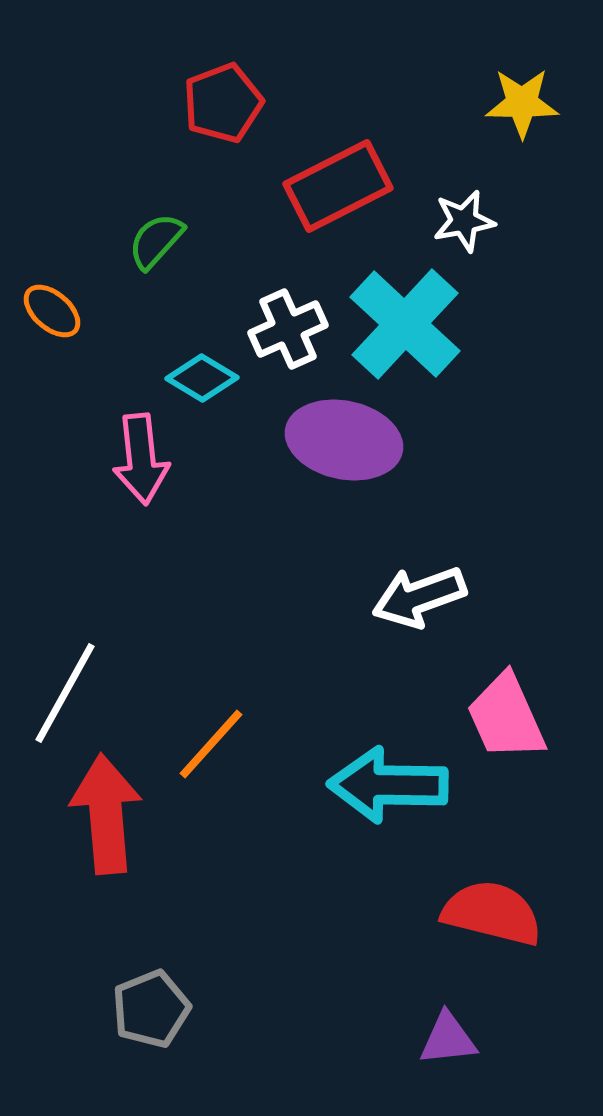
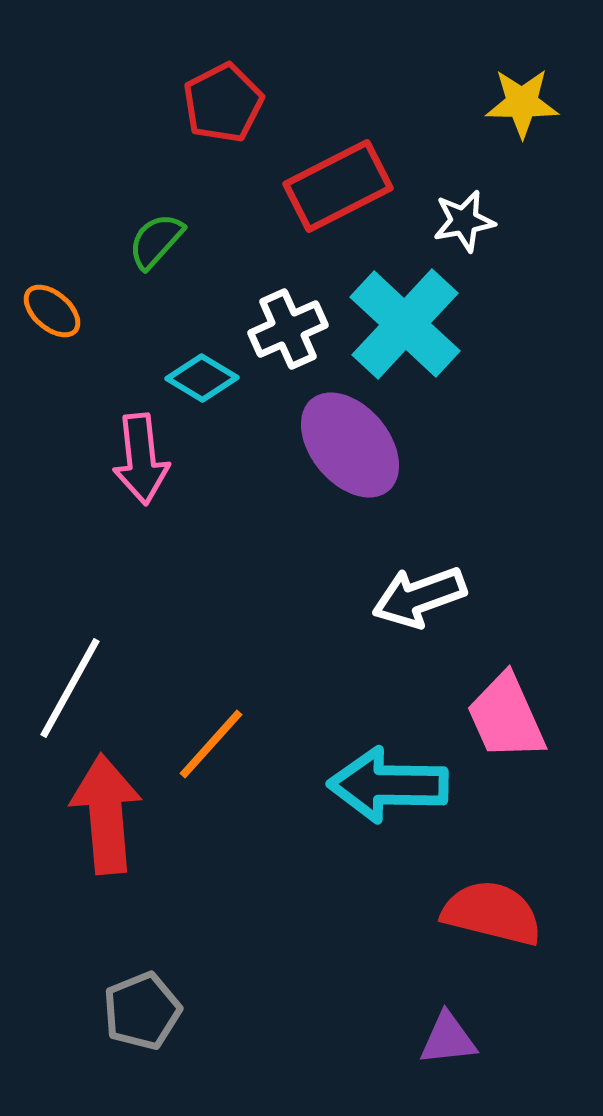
red pentagon: rotated 6 degrees counterclockwise
purple ellipse: moved 6 px right, 5 px down; rotated 38 degrees clockwise
white line: moved 5 px right, 5 px up
gray pentagon: moved 9 px left, 2 px down
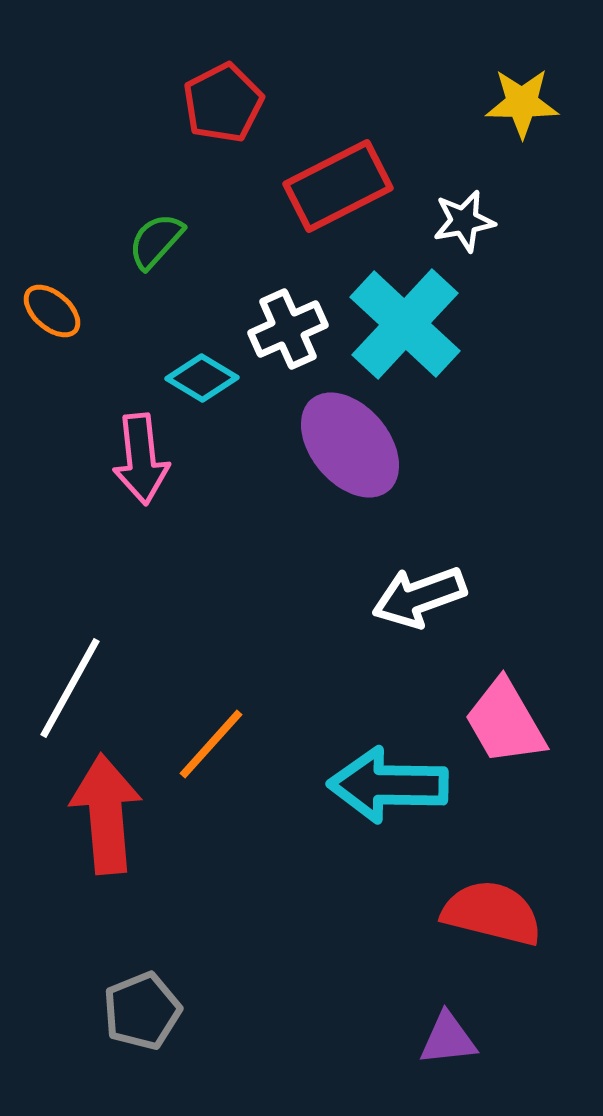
pink trapezoid: moved 1 px left, 5 px down; rotated 6 degrees counterclockwise
